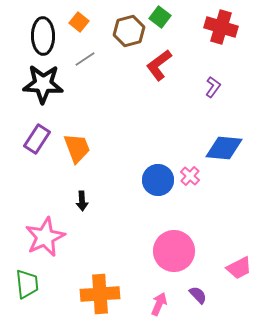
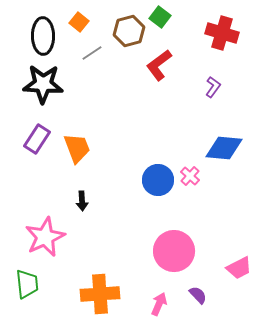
red cross: moved 1 px right, 6 px down
gray line: moved 7 px right, 6 px up
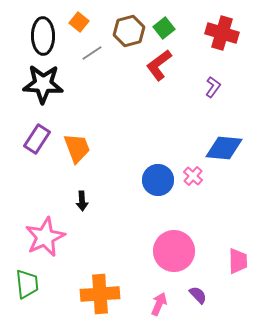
green square: moved 4 px right, 11 px down; rotated 15 degrees clockwise
pink cross: moved 3 px right
pink trapezoid: moved 1 px left, 7 px up; rotated 64 degrees counterclockwise
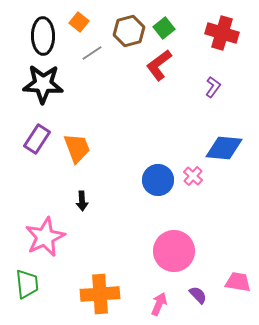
pink trapezoid: moved 21 px down; rotated 80 degrees counterclockwise
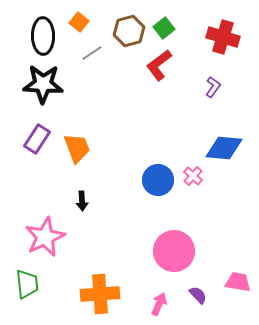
red cross: moved 1 px right, 4 px down
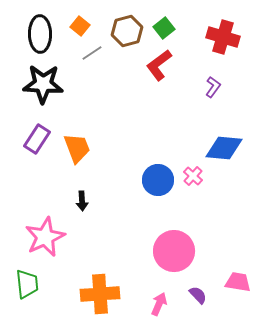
orange square: moved 1 px right, 4 px down
brown hexagon: moved 2 px left
black ellipse: moved 3 px left, 2 px up
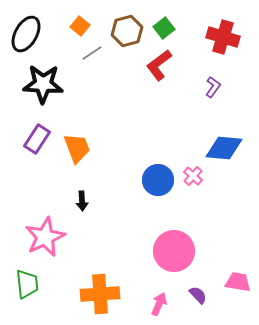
black ellipse: moved 14 px left; rotated 30 degrees clockwise
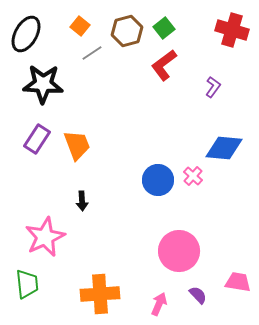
red cross: moved 9 px right, 7 px up
red L-shape: moved 5 px right
orange trapezoid: moved 3 px up
pink circle: moved 5 px right
